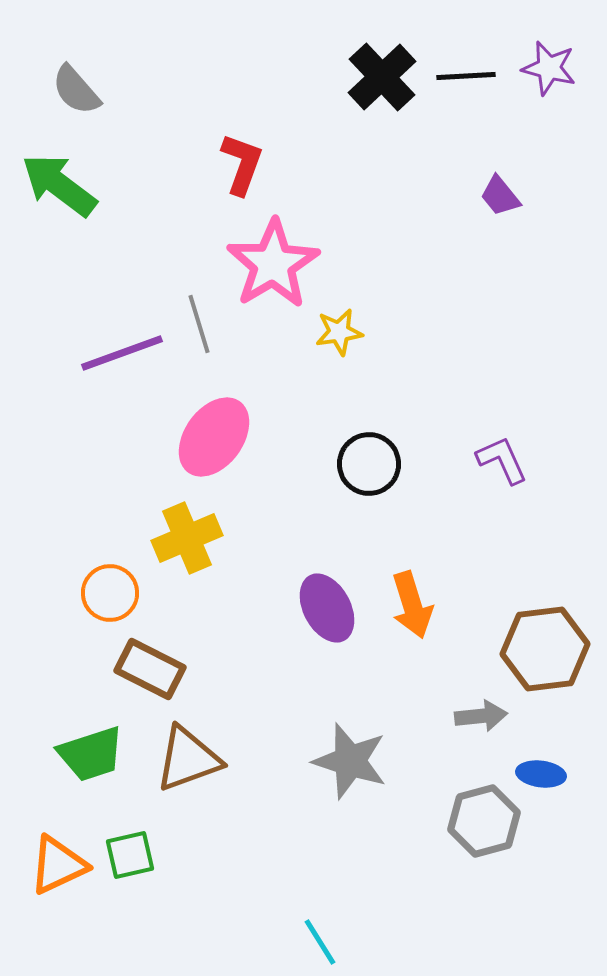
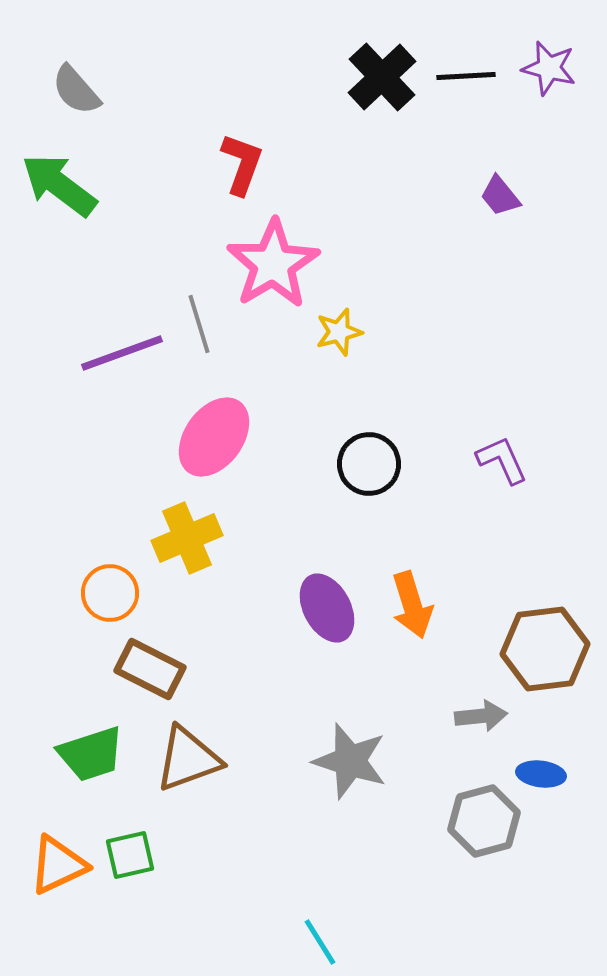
yellow star: rotated 6 degrees counterclockwise
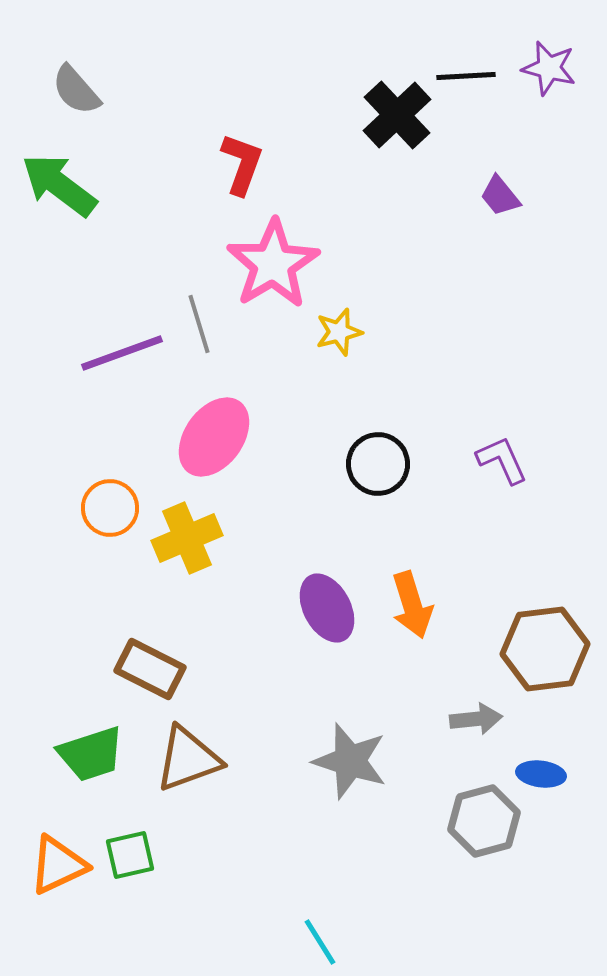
black cross: moved 15 px right, 38 px down
black circle: moved 9 px right
orange circle: moved 85 px up
gray arrow: moved 5 px left, 3 px down
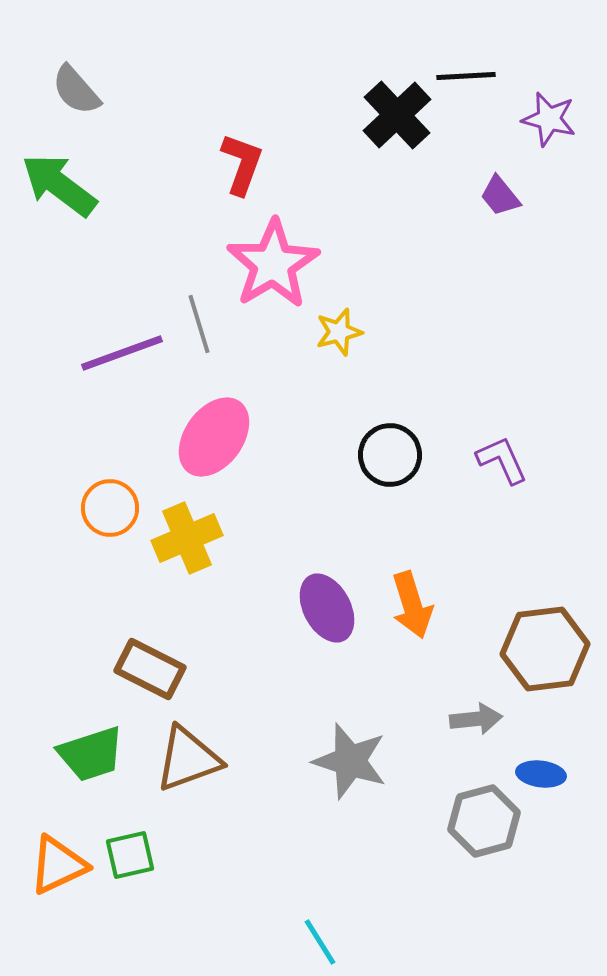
purple star: moved 51 px down
black circle: moved 12 px right, 9 px up
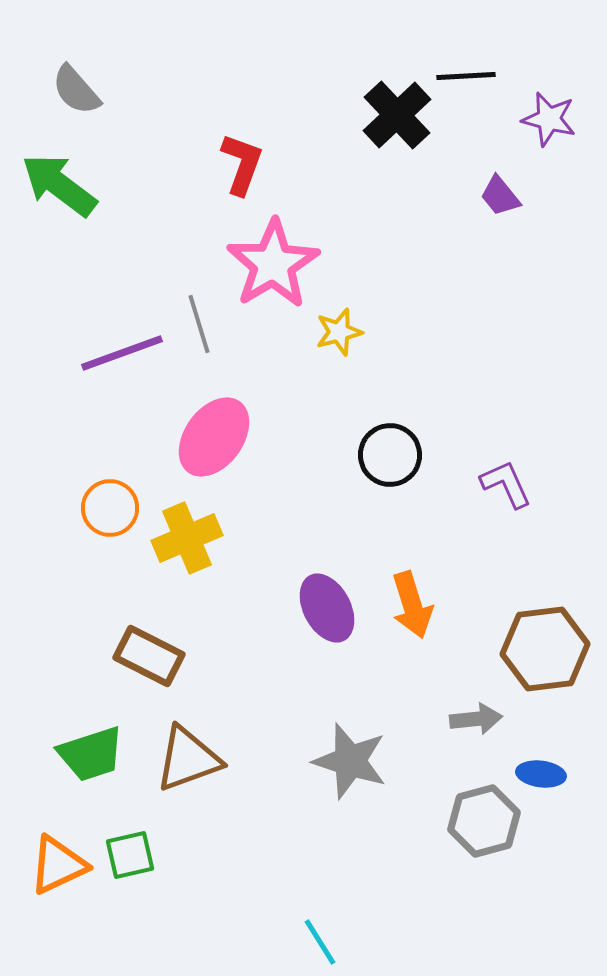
purple L-shape: moved 4 px right, 24 px down
brown rectangle: moved 1 px left, 13 px up
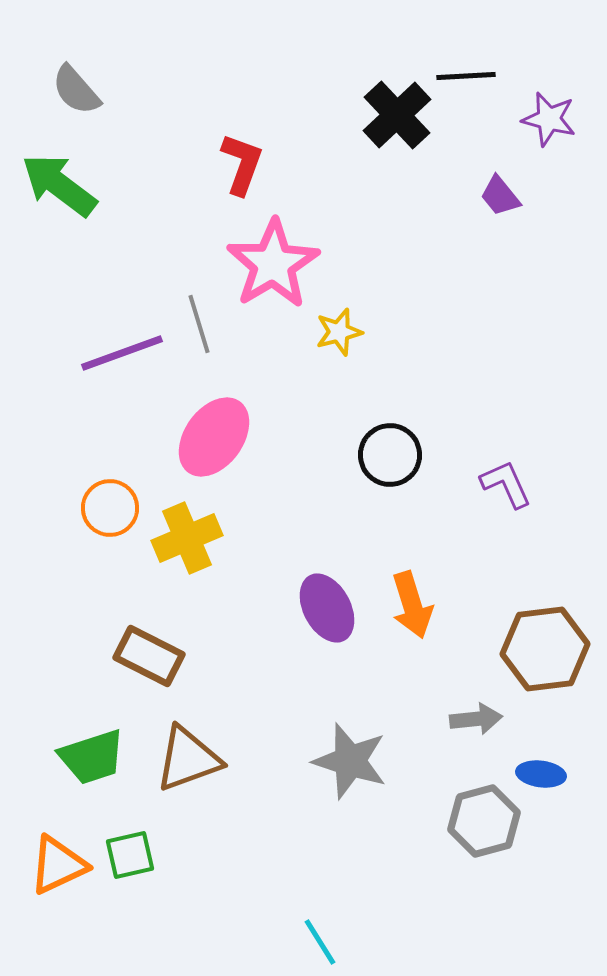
green trapezoid: moved 1 px right, 3 px down
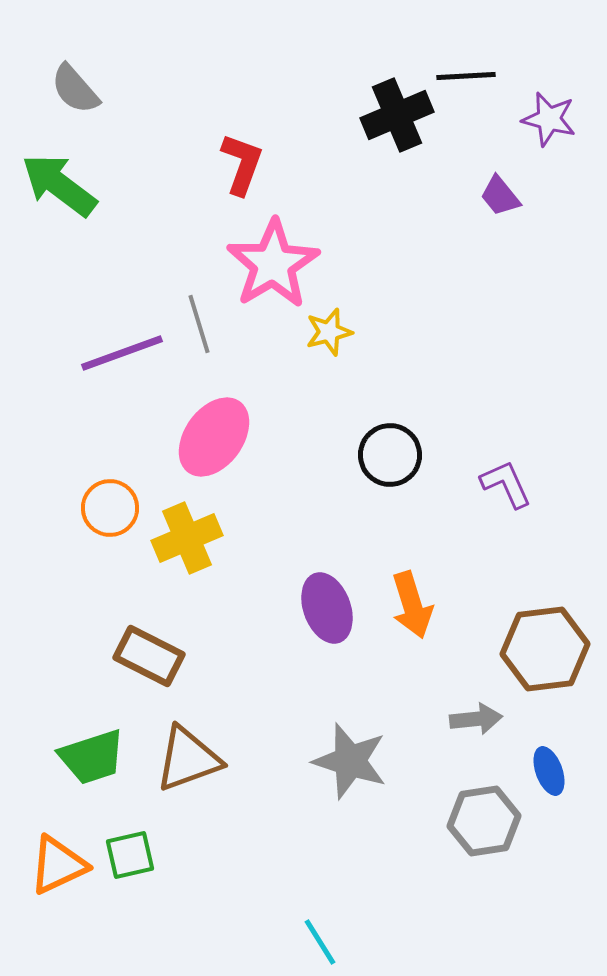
gray semicircle: moved 1 px left, 1 px up
black cross: rotated 20 degrees clockwise
yellow star: moved 10 px left
purple ellipse: rotated 8 degrees clockwise
blue ellipse: moved 8 px right, 3 px up; rotated 63 degrees clockwise
gray hexagon: rotated 6 degrees clockwise
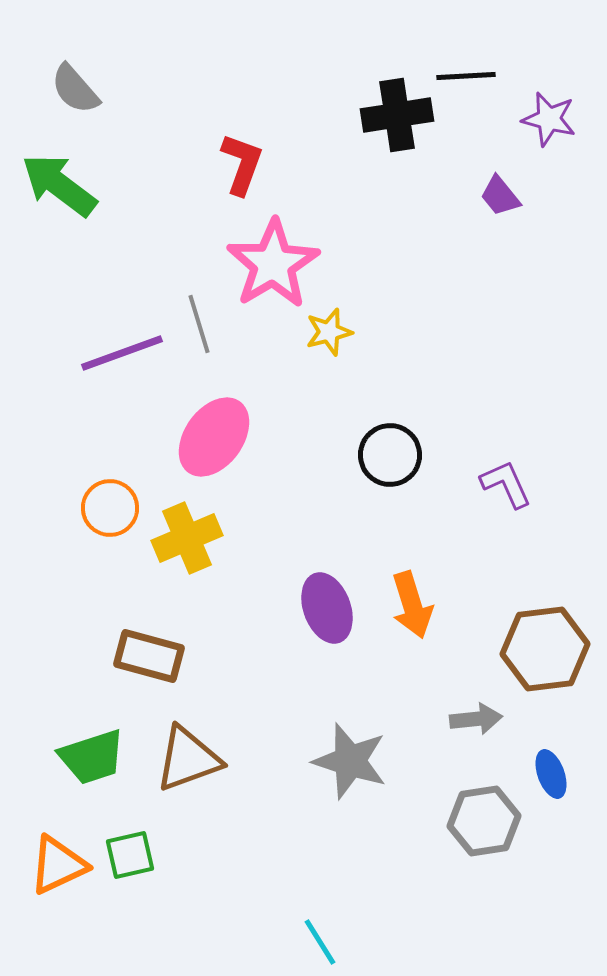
black cross: rotated 14 degrees clockwise
brown rectangle: rotated 12 degrees counterclockwise
blue ellipse: moved 2 px right, 3 px down
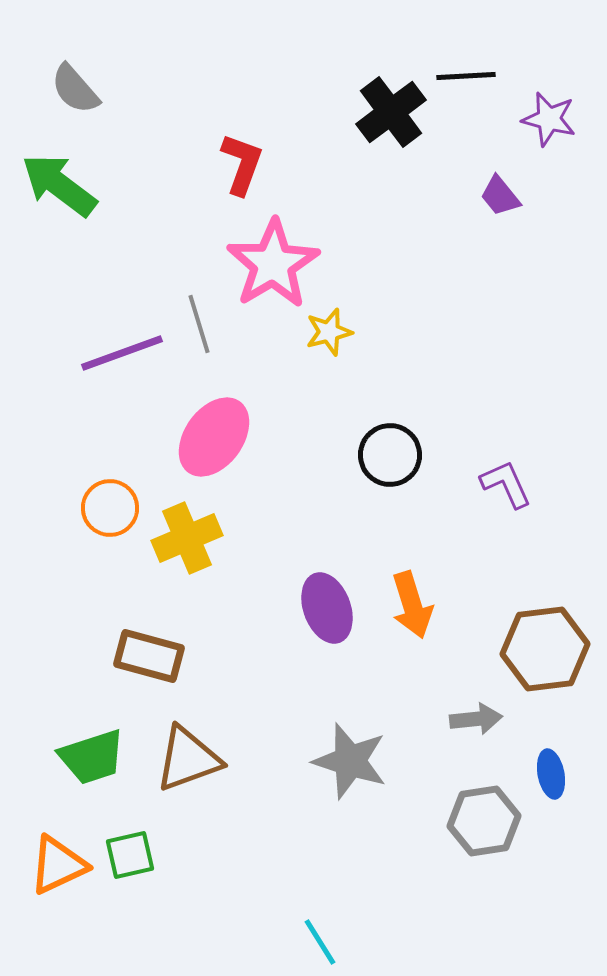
black cross: moved 6 px left, 3 px up; rotated 28 degrees counterclockwise
blue ellipse: rotated 9 degrees clockwise
